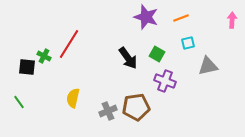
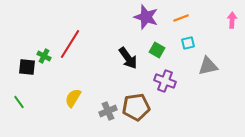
red line: moved 1 px right
green square: moved 4 px up
yellow semicircle: rotated 18 degrees clockwise
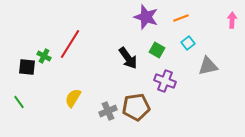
cyan square: rotated 24 degrees counterclockwise
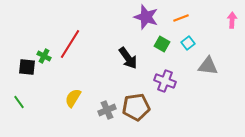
green square: moved 5 px right, 6 px up
gray triangle: rotated 20 degrees clockwise
gray cross: moved 1 px left, 1 px up
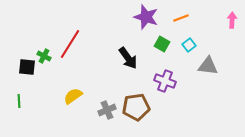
cyan square: moved 1 px right, 2 px down
yellow semicircle: moved 2 px up; rotated 24 degrees clockwise
green line: moved 1 px up; rotated 32 degrees clockwise
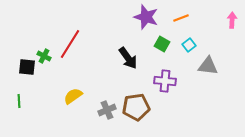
purple cross: rotated 15 degrees counterclockwise
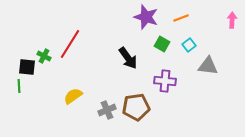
green line: moved 15 px up
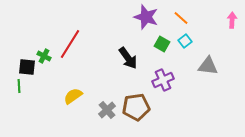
orange line: rotated 63 degrees clockwise
cyan square: moved 4 px left, 4 px up
purple cross: moved 2 px left, 1 px up; rotated 30 degrees counterclockwise
gray cross: rotated 18 degrees counterclockwise
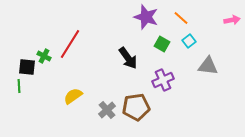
pink arrow: rotated 77 degrees clockwise
cyan square: moved 4 px right
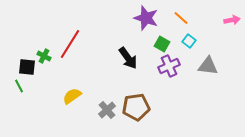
purple star: moved 1 px down
cyan square: rotated 16 degrees counterclockwise
purple cross: moved 6 px right, 14 px up
green line: rotated 24 degrees counterclockwise
yellow semicircle: moved 1 px left
